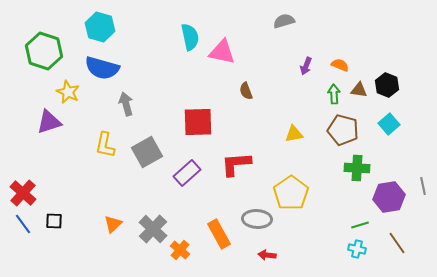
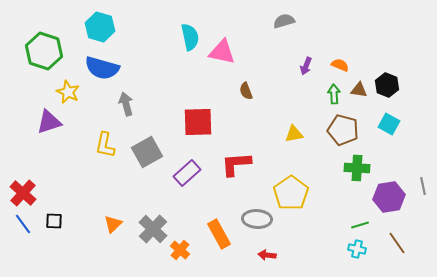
cyan square: rotated 20 degrees counterclockwise
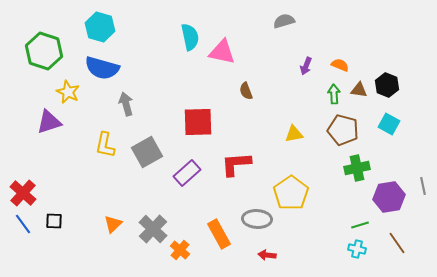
green cross: rotated 15 degrees counterclockwise
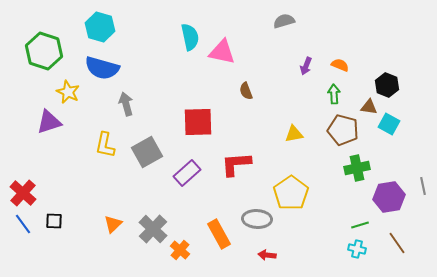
brown triangle: moved 10 px right, 17 px down
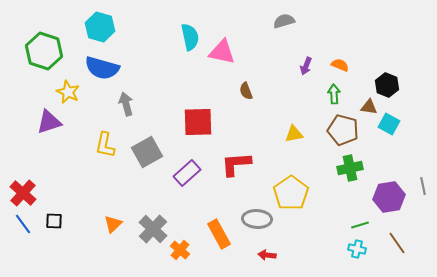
green cross: moved 7 px left
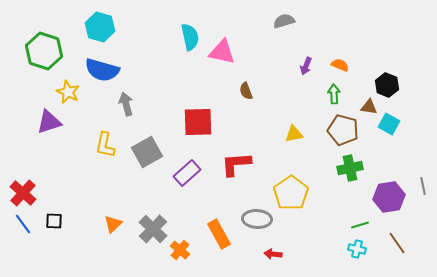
blue semicircle: moved 2 px down
red arrow: moved 6 px right, 1 px up
